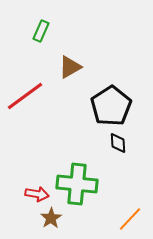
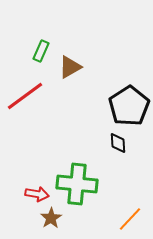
green rectangle: moved 20 px down
black pentagon: moved 18 px right
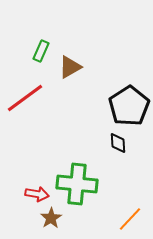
red line: moved 2 px down
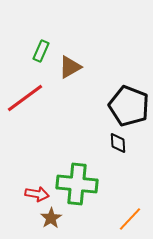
black pentagon: rotated 18 degrees counterclockwise
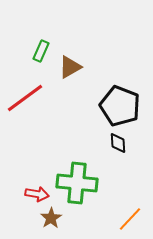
black pentagon: moved 9 px left
green cross: moved 1 px up
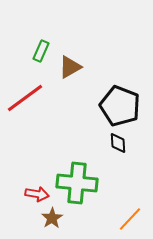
brown star: moved 1 px right
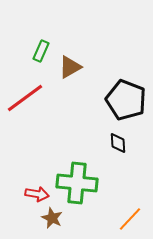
black pentagon: moved 6 px right, 6 px up
brown star: rotated 15 degrees counterclockwise
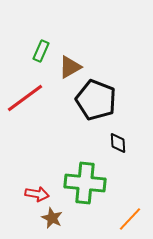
black pentagon: moved 30 px left
green cross: moved 8 px right
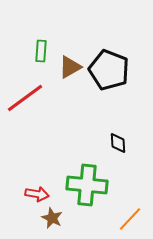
green rectangle: rotated 20 degrees counterclockwise
black pentagon: moved 13 px right, 30 px up
green cross: moved 2 px right, 2 px down
